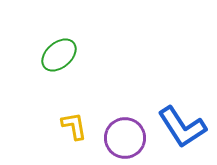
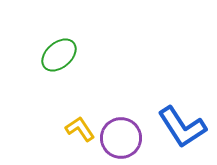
yellow L-shape: moved 6 px right, 3 px down; rotated 24 degrees counterclockwise
purple circle: moved 4 px left
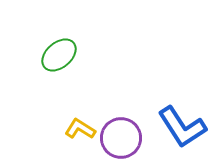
yellow L-shape: rotated 24 degrees counterclockwise
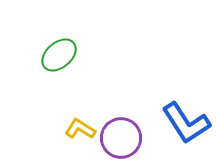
blue L-shape: moved 4 px right, 4 px up
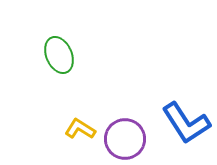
green ellipse: rotated 72 degrees counterclockwise
purple circle: moved 4 px right, 1 px down
